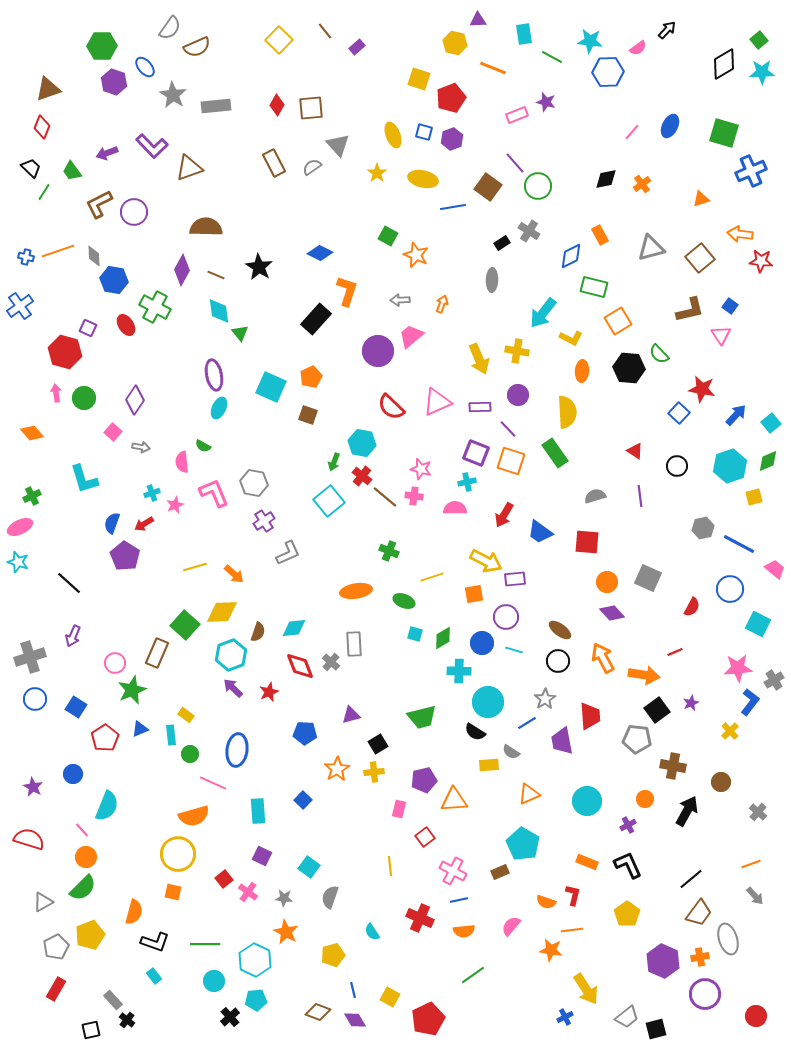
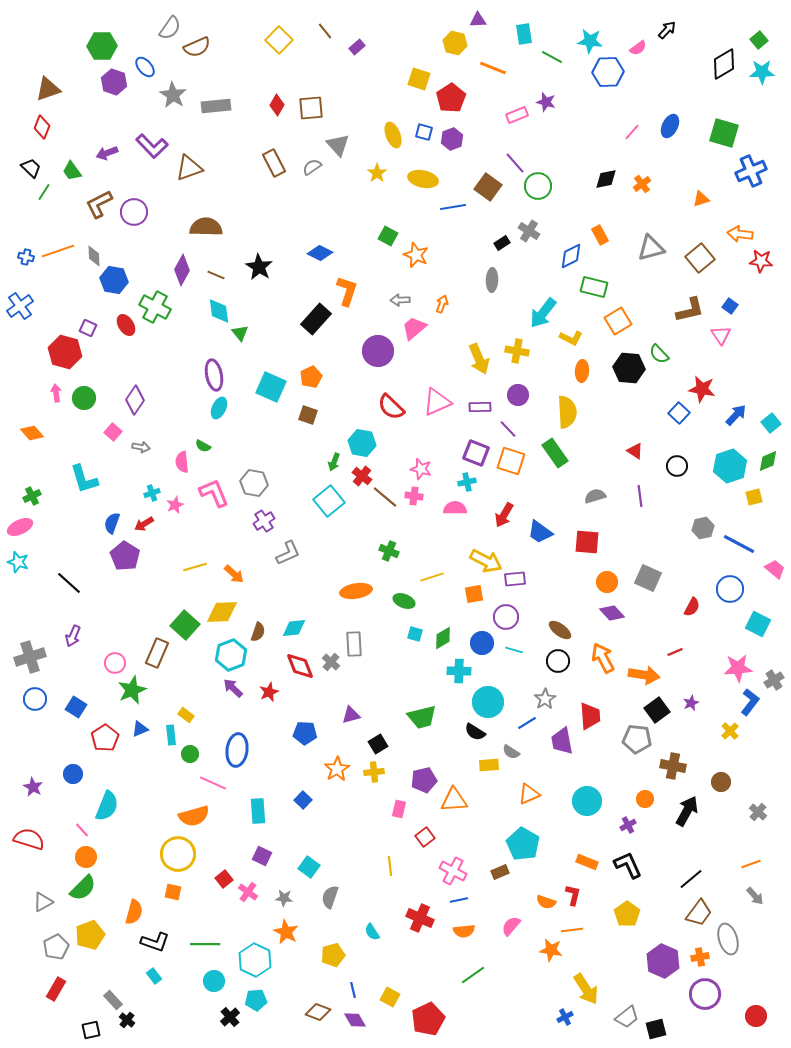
red pentagon at (451, 98): rotated 12 degrees counterclockwise
pink trapezoid at (411, 336): moved 3 px right, 8 px up
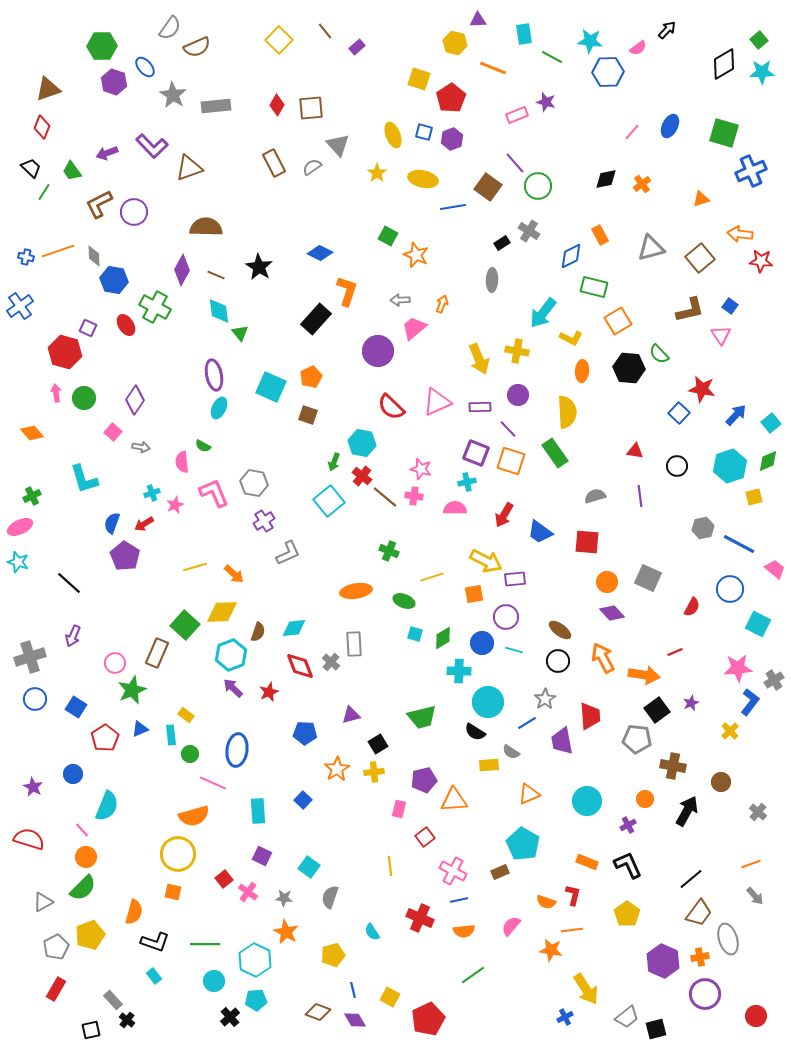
red triangle at (635, 451): rotated 24 degrees counterclockwise
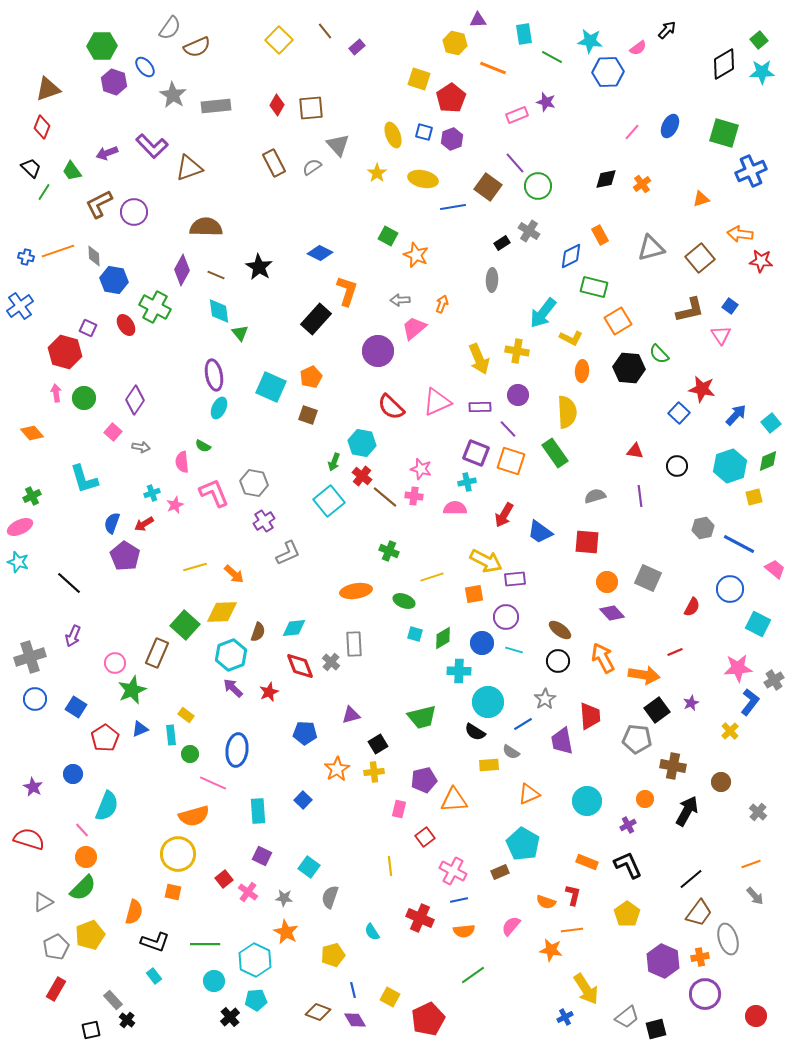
blue line at (527, 723): moved 4 px left, 1 px down
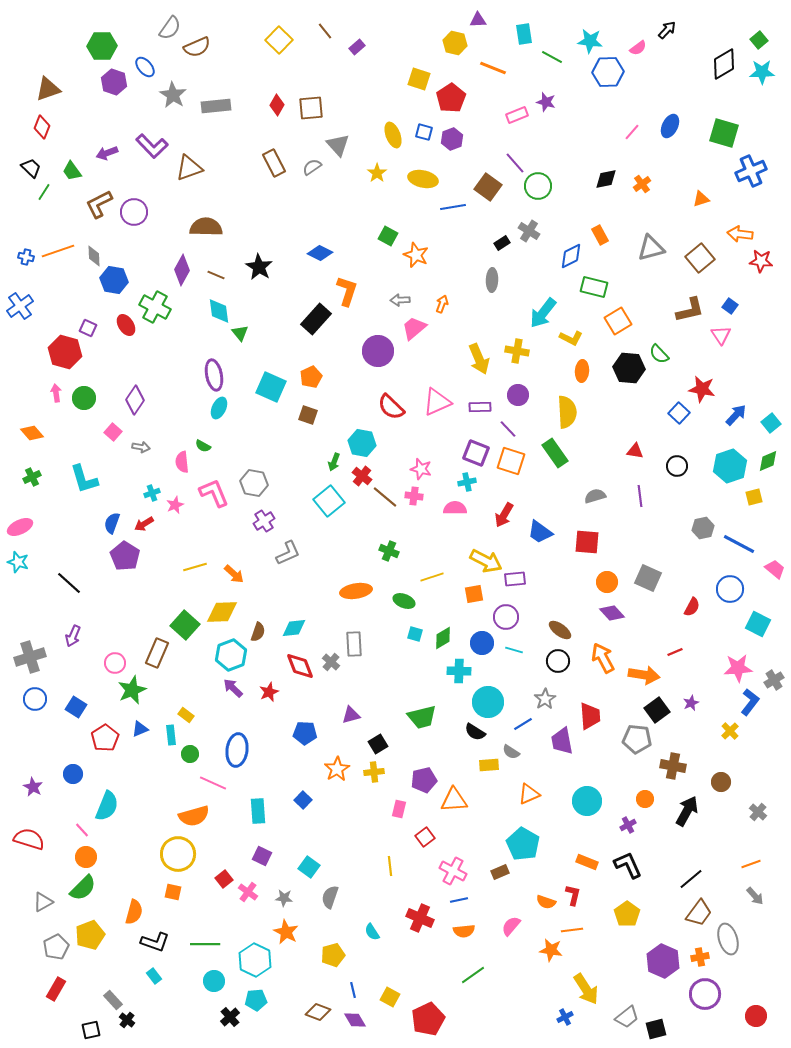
green cross at (32, 496): moved 19 px up
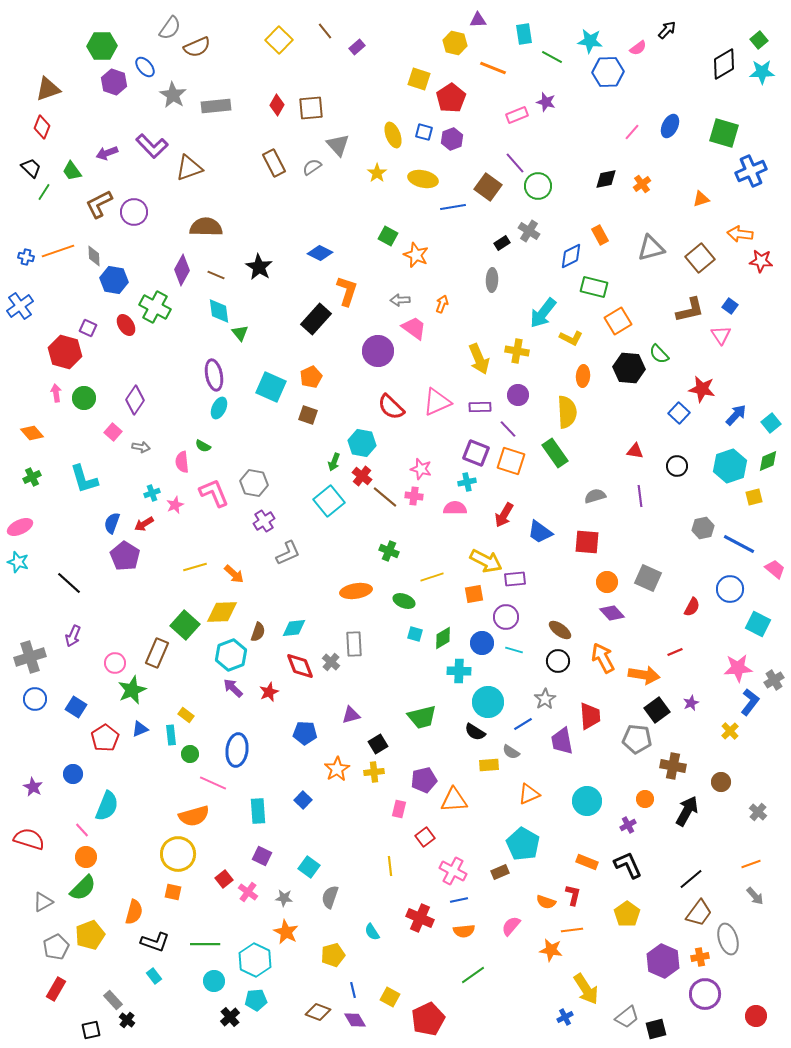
pink trapezoid at (414, 328): rotated 76 degrees clockwise
orange ellipse at (582, 371): moved 1 px right, 5 px down
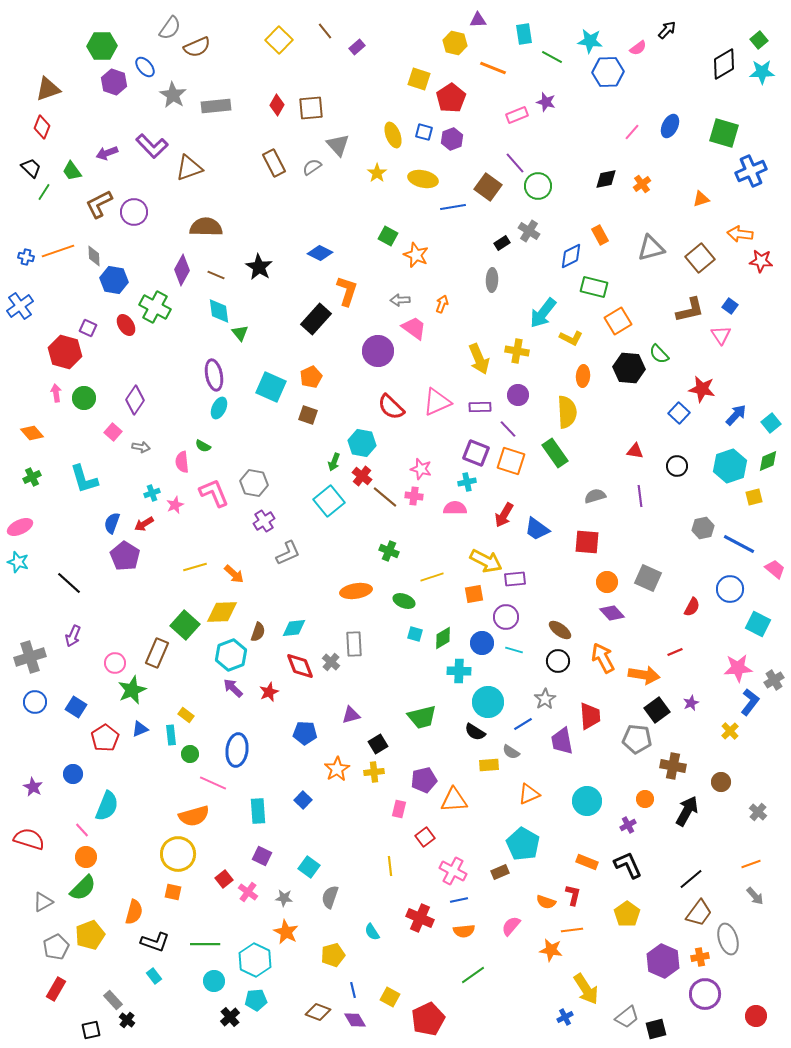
blue trapezoid at (540, 532): moved 3 px left, 3 px up
blue circle at (35, 699): moved 3 px down
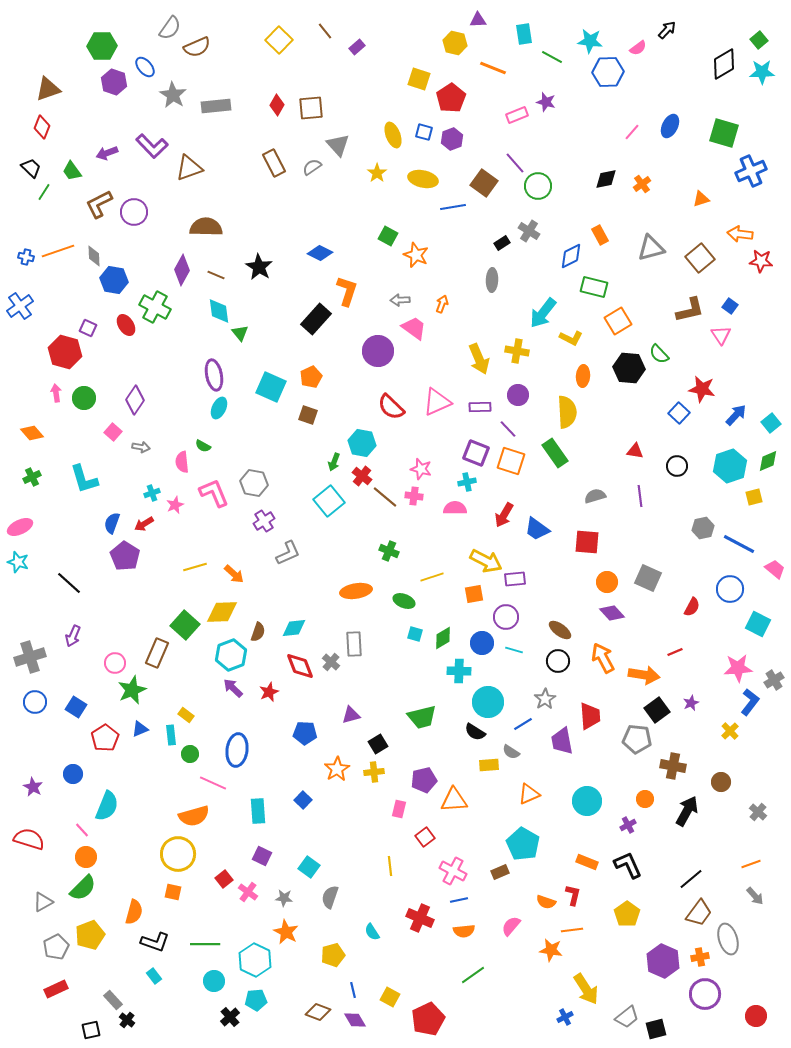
brown square at (488, 187): moved 4 px left, 4 px up
red rectangle at (56, 989): rotated 35 degrees clockwise
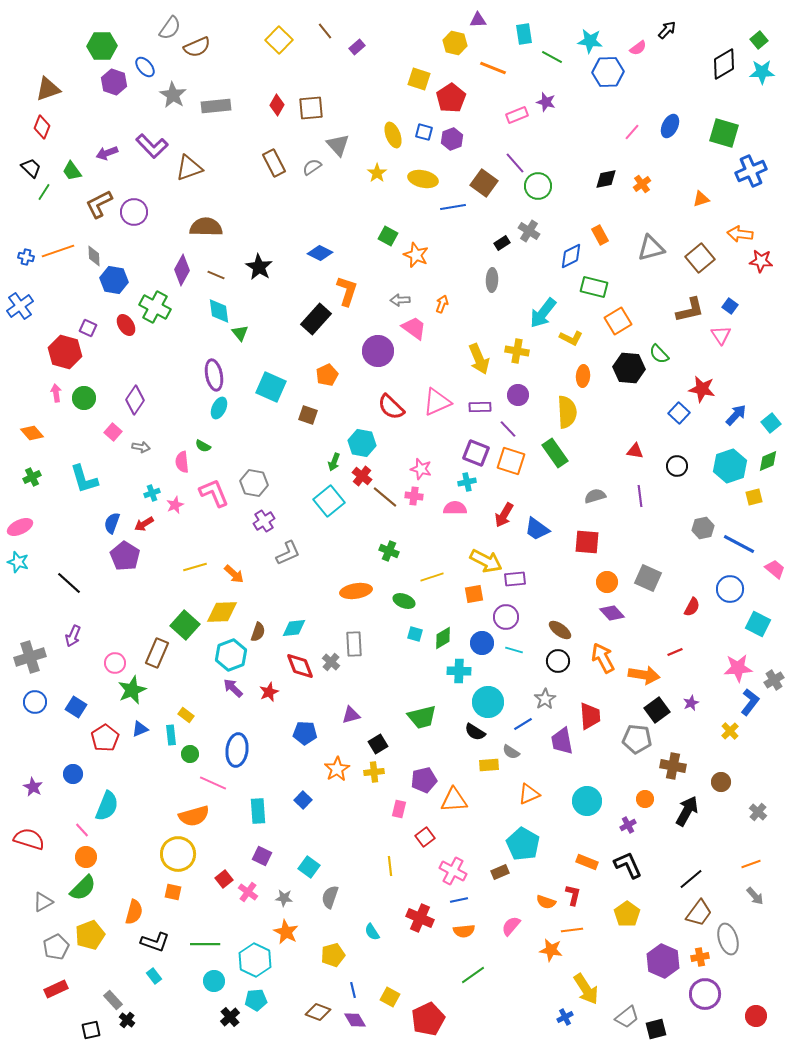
orange pentagon at (311, 377): moved 16 px right, 2 px up
